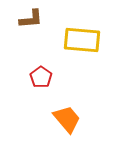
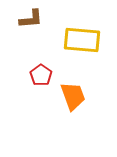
red pentagon: moved 2 px up
orange trapezoid: moved 6 px right, 23 px up; rotated 20 degrees clockwise
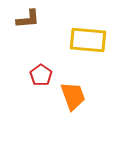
brown L-shape: moved 3 px left
yellow rectangle: moved 6 px right
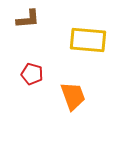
red pentagon: moved 9 px left, 1 px up; rotated 20 degrees counterclockwise
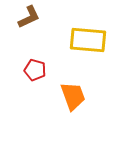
brown L-shape: moved 1 px right, 2 px up; rotated 20 degrees counterclockwise
red pentagon: moved 3 px right, 4 px up
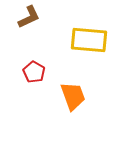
yellow rectangle: moved 1 px right
red pentagon: moved 1 px left, 2 px down; rotated 15 degrees clockwise
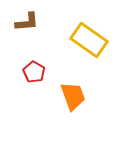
brown L-shape: moved 2 px left, 5 px down; rotated 20 degrees clockwise
yellow rectangle: rotated 30 degrees clockwise
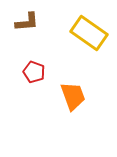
yellow rectangle: moved 7 px up
red pentagon: rotated 10 degrees counterclockwise
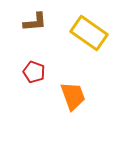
brown L-shape: moved 8 px right
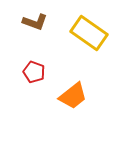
brown L-shape: rotated 25 degrees clockwise
orange trapezoid: rotated 72 degrees clockwise
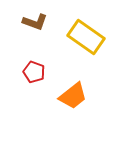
yellow rectangle: moved 3 px left, 4 px down
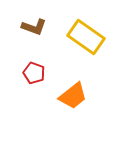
brown L-shape: moved 1 px left, 5 px down
red pentagon: moved 1 px down
